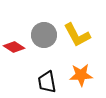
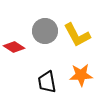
gray circle: moved 1 px right, 4 px up
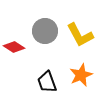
yellow L-shape: moved 3 px right
orange star: rotated 20 degrees counterclockwise
black trapezoid: rotated 10 degrees counterclockwise
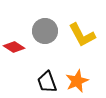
yellow L-shape: moved 2 px right
orange star: moved 4 px left, 6 px down
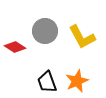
yellow L-shape: moved 2 px down
red diamond: moved 1 px right
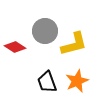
yellow L-shape: moved 8 px left, 7 px down; rotated 76 degrees counterclockwise
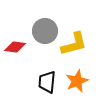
red diamond: rotated 25 degrees counterclockwise
black trapezoid: rotated 25 degrees clockwise
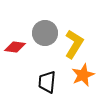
gray circle: moved 2 px down
yellow L-shape: rotated 44 degrees counterclockwise
orange star: moved 6 px right, 6 px up
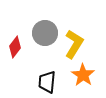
red diamond: rotated 60 degrees counterclockwise
orange star: rotated 15 degrees counterclockwise
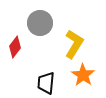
gray circle: moved 5 px left, 10 px up
black trapezoid: moved 1 px left, 1 px down
